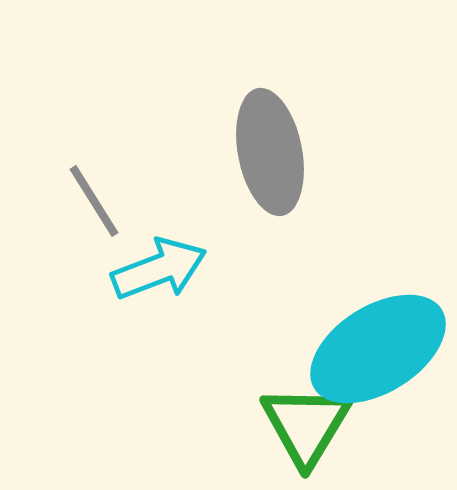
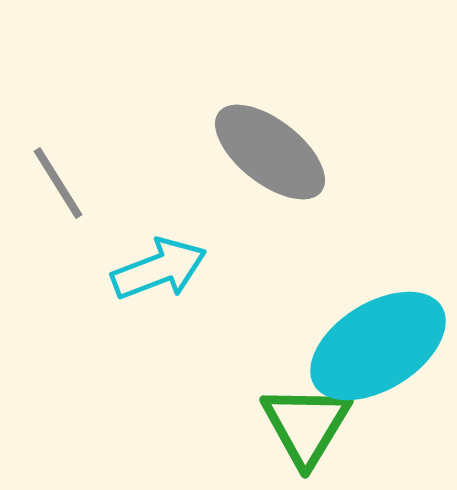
gray ellipse: rotated 41 degrees counterclockwise
gray line: moved 36 px left, 18 px up
cyan ellipse: moved 3 px up
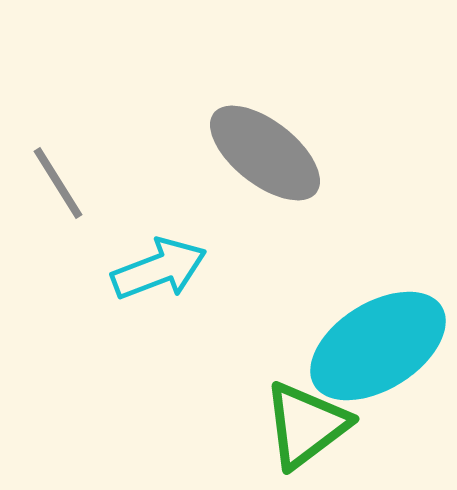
gray ellipse: moved 5 px left, 1 px down
green triangle: rotated 22 degrees clockwise
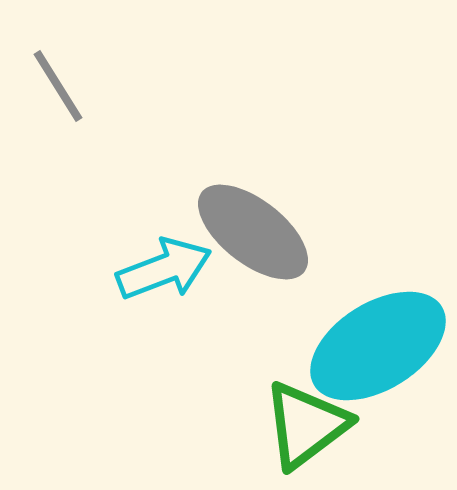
gray ellipse: moved 12 px left, 79 px down
gray line: moved 97 px up
cyan arrow: moved 5 px right
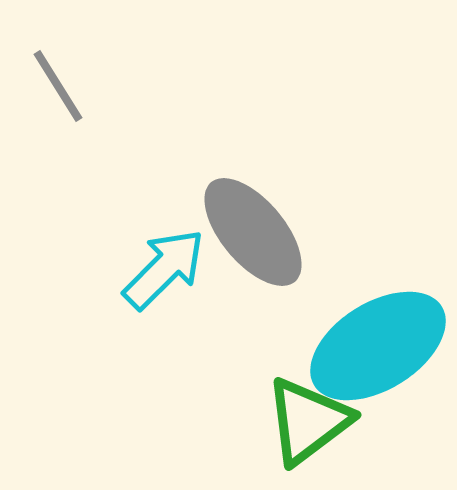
gray ellipse: rotated 12 degrees clockwise
cyan arrow: rotated 24 degrees counterclockwise
green triangle: moved 2 px right, 4 px up
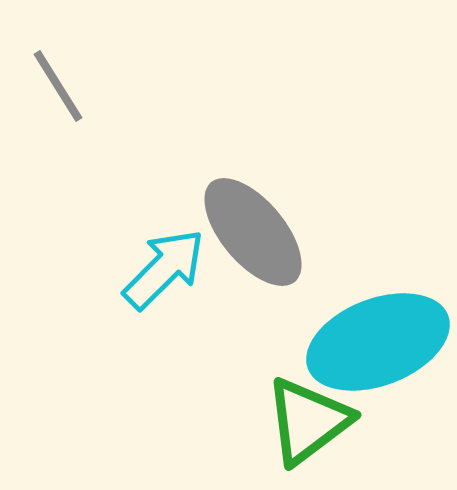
cyan ellipse: moved 4 px up; rotated 11 degrees clockwise
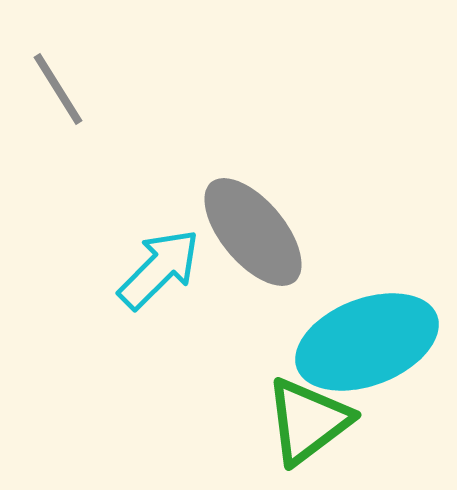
gray line: moved 3 px down
cyan arrow: moved 5 px left
cyan ellipse: moved 11 px left
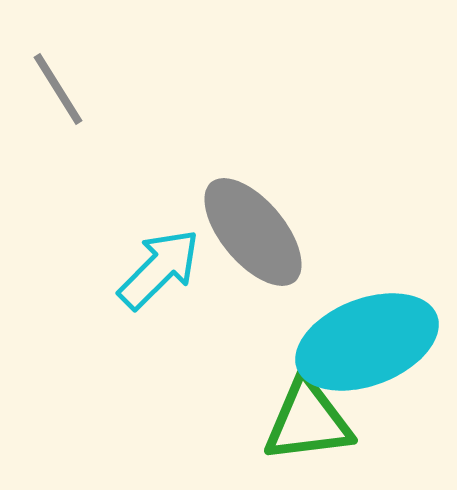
green triangle: rotated 30 degrees clockwise
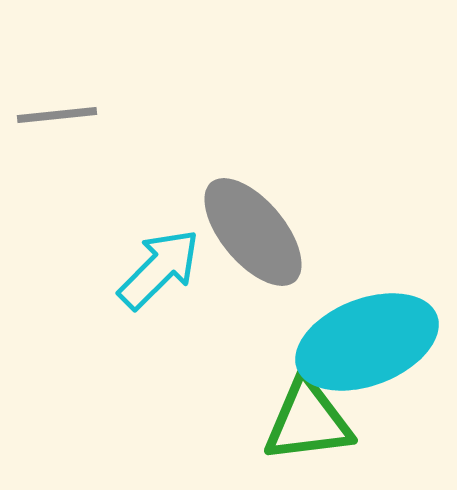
gray line: moved 1 px left, 26 px down; rotated 64 degrees counterclockwise
